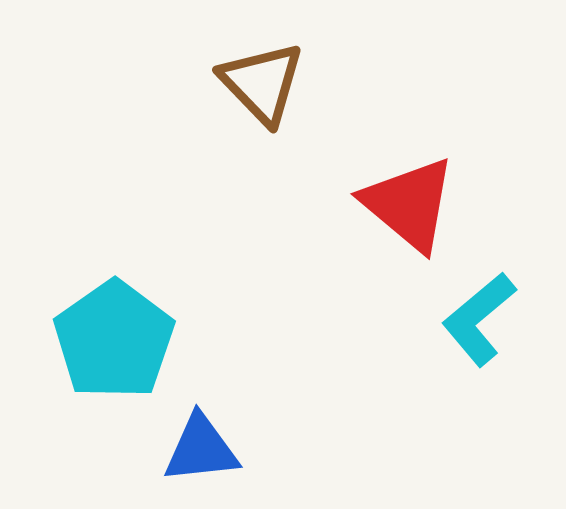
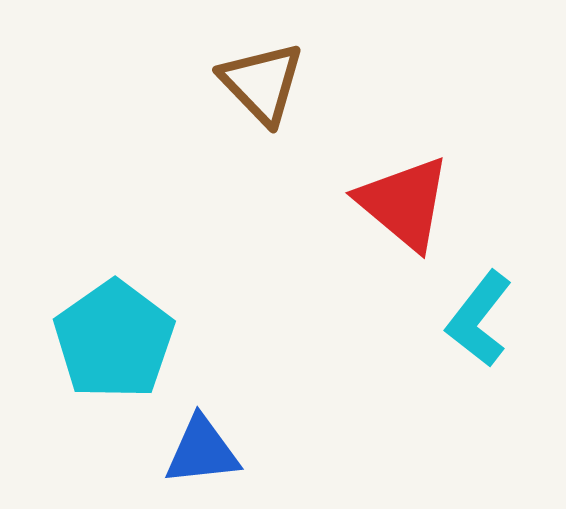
red triangle: moved 5 px left, 1 px up
cyan L-shape: rotated 12 degrees counterclockwise
blue triangle: moved 1 px right, 2 px down
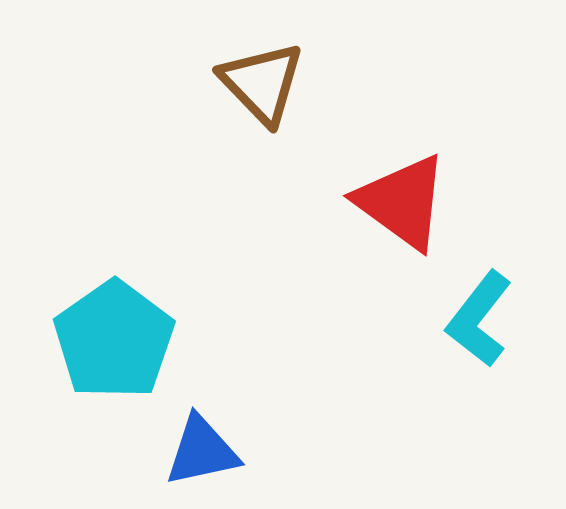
red triangle: moved 2 px left, 1 px up; rotated 4 degrees counterclockwise
blue triangle: rotated 6 degrees counterclockwise
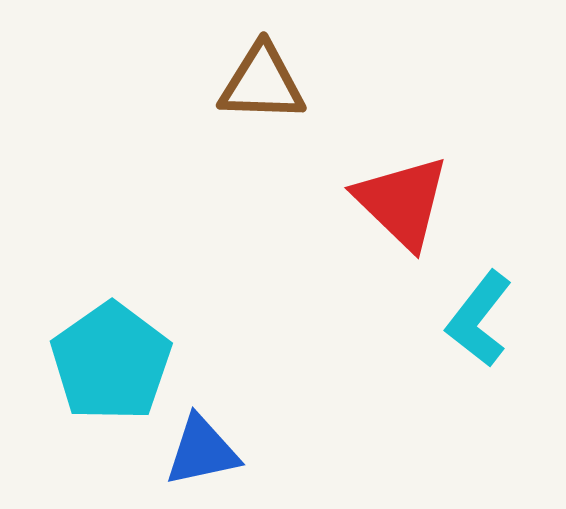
brown triangle: rotated 44 degrees counterclockwise
red triangle: rotated 8 degrees clockwise
cyan pentagon: moved 3 px left, 22 px down
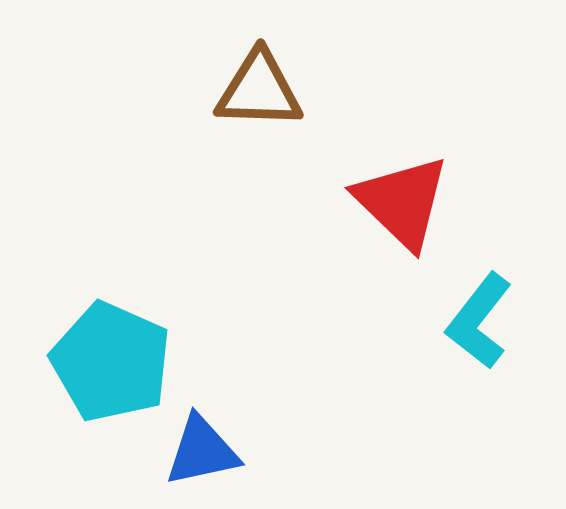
brown triangle: moved 3 px left, 7 px down
cyan L-shape: moved 2 px down
cyan pentagon: rotated 13 degrees counterclockwise
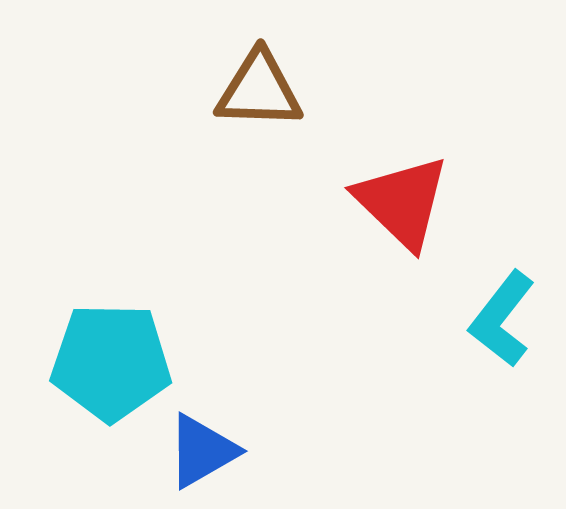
cyan L-shape: moved 23 px right, 2 px up
cyan pentagon: rotated 23 degrees counterclockwise
blue triangle: rotated 18 degrees counterclockwise
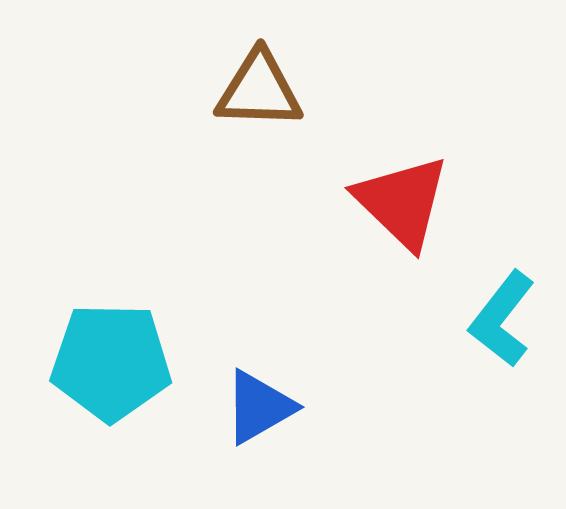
blue triangle: moved 57 px right, 44 px up
